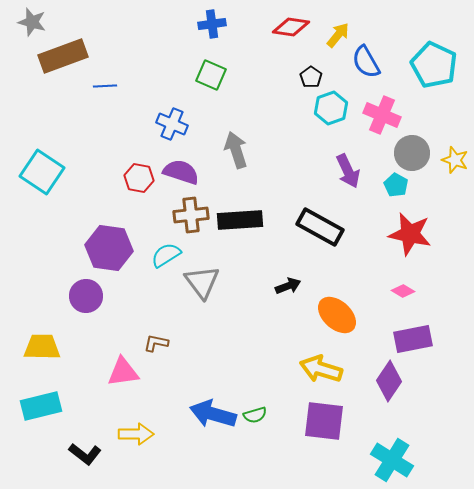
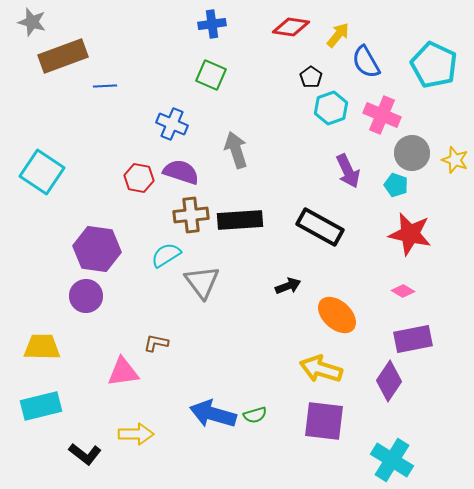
cyan pentagon at (396, 185): rotated 10 degrees counterclockwise
purple hexagon at (109, 248): moved 12 px left, 1 px down
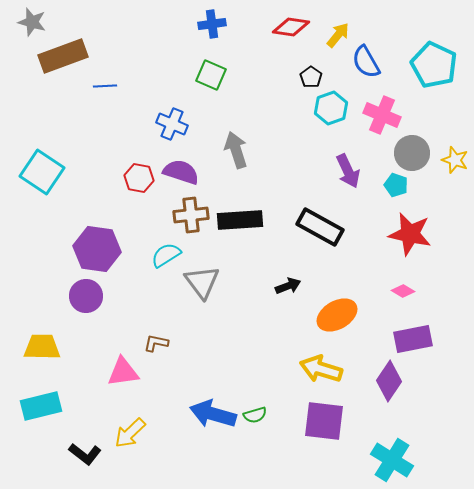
orange ellipse at (337, 315): rotated 72 degrees counterclockwise
yellow arrow at (136, 434): moved 6 px left, 1 px up; rotated 136 degrees clockwise
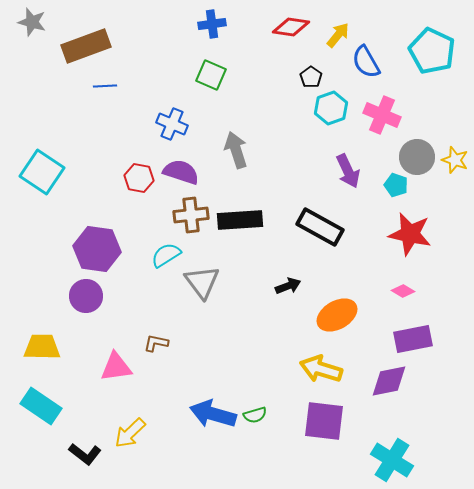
brown rectangle at (63, 56): moved 23 px right, 10 px up
cyan pentagon at (434, 65): moved 2 px left, 14 px up
gray circle at (412, 153): moved 5 px right, 4 px down
pink triangle at (123, 372): moved 7 px left, 5 px up
purple diamond at (389, 381): rotated 45 degrees clockwise
cyan rectangle at (41, 406): rotated 48 degrees clockwise
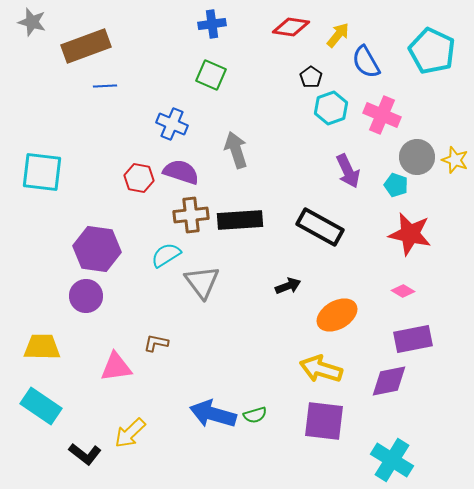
cyan square at (42, 172): rotated 27 degrees counterclockwise
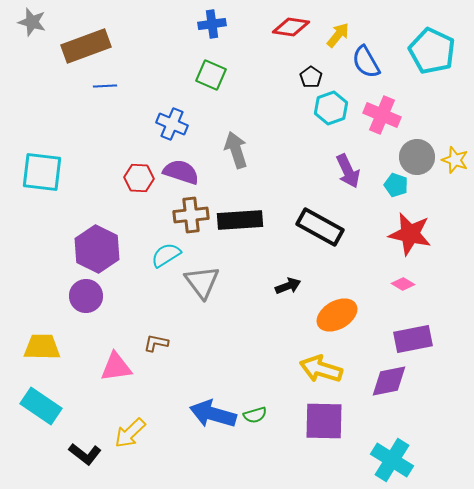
red hexagon at (139, 178): rotated 8 degrees counterclockwise
purple hexagon at (97, 249): rotated 18 degrees clockwise
pink diamond at (403, 291): moved 7 px up
purple square at (324, 421): rotated 6 degrees counterclockwise
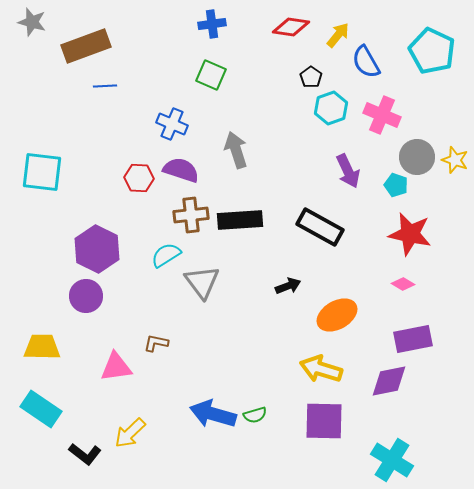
purple semicircle at (181, 172): moved 2 px up
cyan rectangle at (41, 406): moved 3 px down
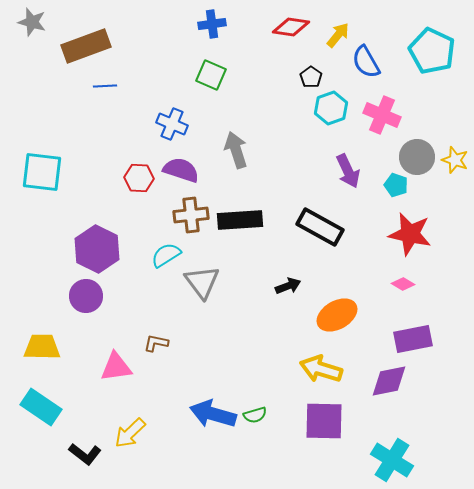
cyan rectangle at (41, 409): moved 2 px up
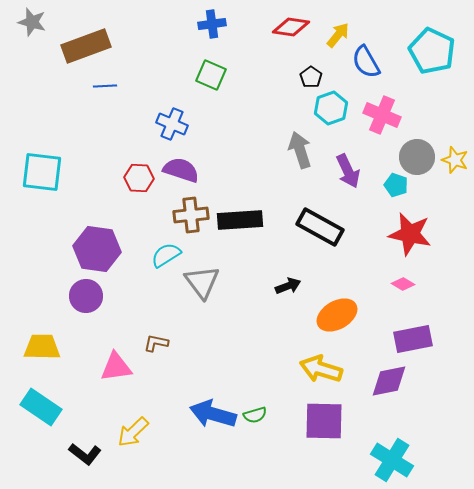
gray arrow at (236, 150): moved 64 px right
purple hexagon at (97, 249): rotated 18 degrees counterclockwise
yellow arrow at (130, 433): moved 3 px right, 1 px up
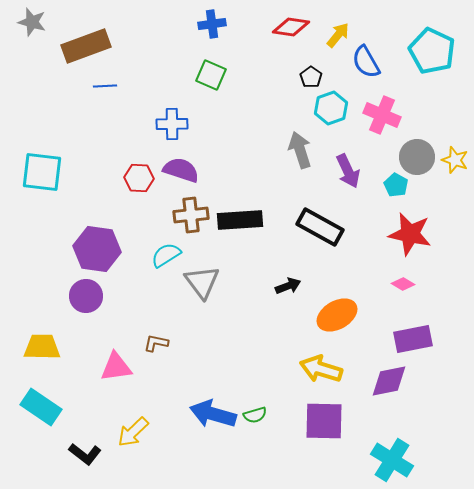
blue cross at (172, 124): rotated 24 degrees counterclockwise
cyan pentagon at (396, 185): rotated 10 degrees clockwise
